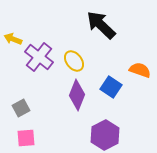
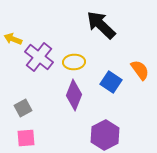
yellow ellipse: moved 1 px down; rotated 55 degrees counterclockwise
orange semicircle: rotated 35 degrees clockwise
blue square: moved 5 px up
purple diamond: moved 3 px left
gray square: moved 2 px right
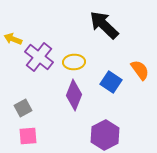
black arrow: moved 3 px right
pink square: moved 2 px right, 2 px up
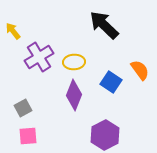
yellow arrow: moved 8 px up; rotated 30 degrees clockwise
purple cross: rotated 20 degrees clockwise
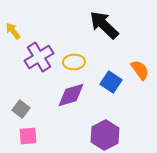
purple diamond: moved 3 px left; rotated 52 degrees clockwise
gray square: moved 2 px left, 1 px down; rotated 24 degrees counterclockwise
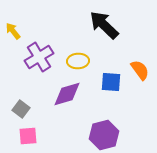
yellow ellipse: moved 4 px right, 1 px up
blue square: rotated 30 degrees counterclockwise
purple diamond: moved 4 px left, 1 px up
purple hexagon: moved 1 px left; rotated 12 degrees clockwise
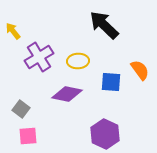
purple diamond: rotated 28 degrees clockwise
purple hexagon: moved 1 px right, 1 px up; rotated 20 degrees counterclockwise
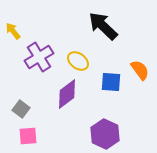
black arrow: moved 1 px left, 1 px down
yellow ellipse: rotated 40 degrees clockwise
purple diamond: rotated 48 degrees counterclockwise
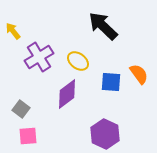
orange semicircle: moved 1 px left, 4 px down
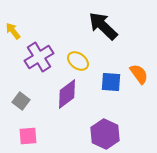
gray square: moved 8 px up
